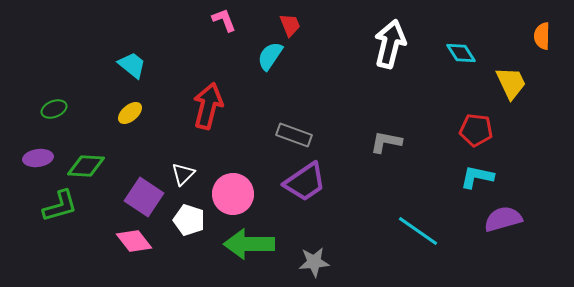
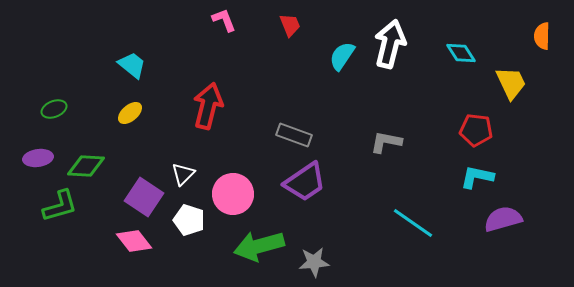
cyan semicircle: moved 72 px right
cyan line: moved 5 px left, 8 px up
green arrow: moved 10 px right, 2 px down; rotated 15 degrees counterclockwise
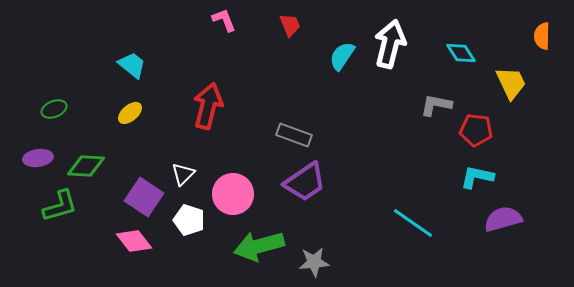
gray L-shape: moved 50 px right, 37 px up
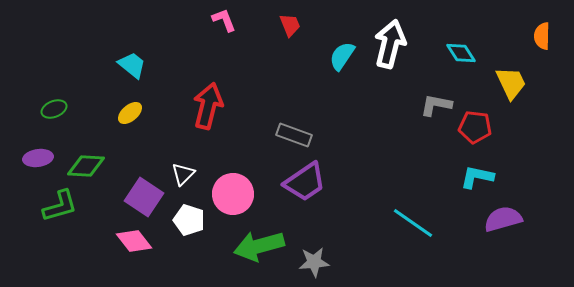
red pentagon: moved 1 px left, 3 px up
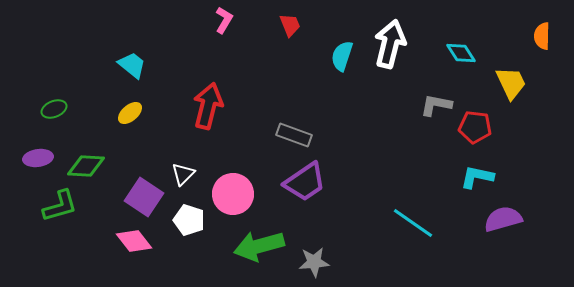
pink L-shape: rotated 52 degrees clockwise
cyan semicircle: rotated 16 degrees counterclockwise
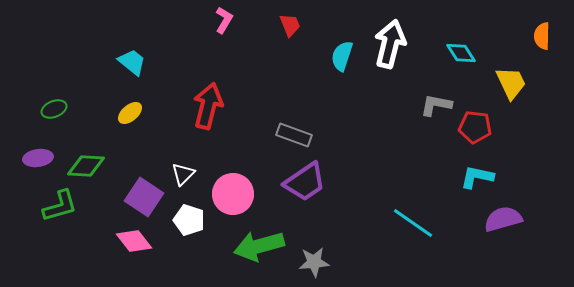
cyan trapezoid: moved 3 px up
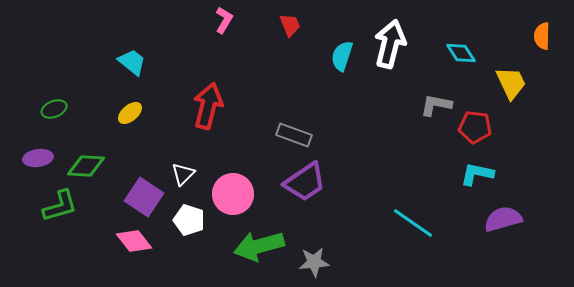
cyan L-shape: moved 3 px up
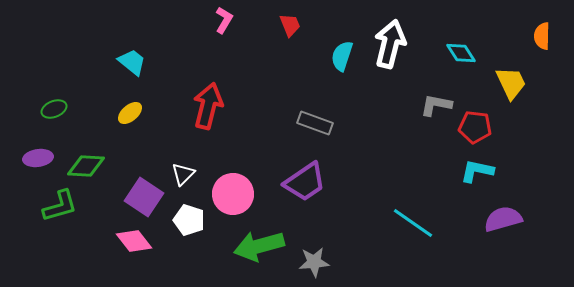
gray rectangle: moved 21 px right, 12 px up
cyan L-shape: moved 3 px up
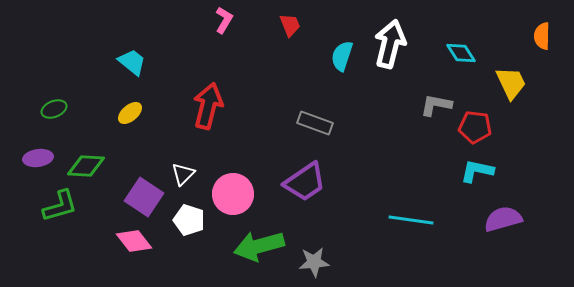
cyan line: moved 2 px left, 3 px up; rotated 27 degrees counterclockwise
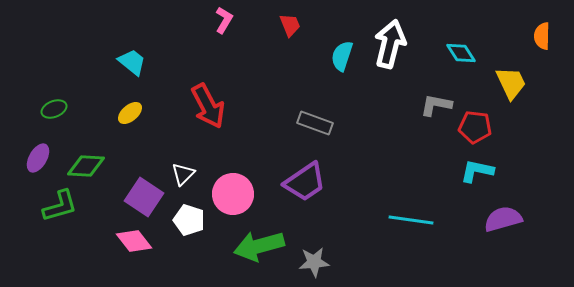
red arrow: rotated 138 degrees clockwise
purple ellipse: rotated 52 degrees counterclockwise
